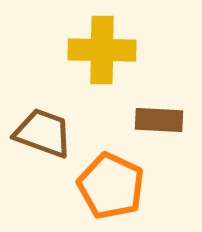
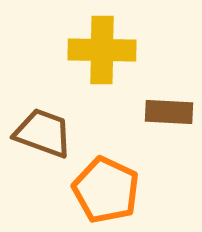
brown rectangle: moved 10 px right, 8 px up
orange pentagon: moved 5 px left, 4 px down
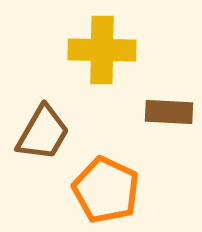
brown trapezoid: rotated 100 degrees clockwise
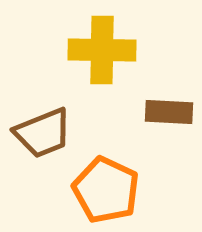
brown trapezoid: rotated 38 degrees clockwise
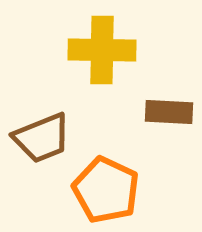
brown trapezoid: moved 1 px left, 5 px down
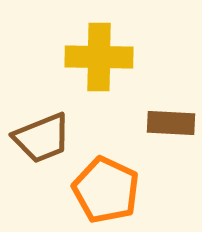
yellow cross: moved 3 px left, 7 px down
brown rectangle: moved 2 px right, 11 px down
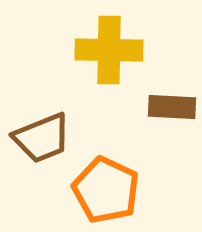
yellow cross: moved 10 px right, 7 px up
brown rectangle: moved 1 px right, 16 px up
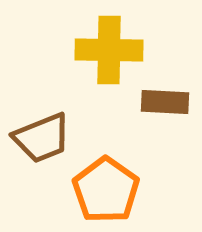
brown rectangle: moved 7 px left, 5 px up
orange pentagon: rotated 10 degrees clockwise
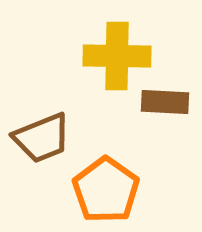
yellow cross: moved 8 px right, 6 px down
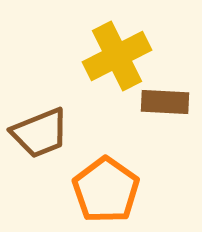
yellow cross: rotated 28 degrees counterclockwise
brown trapezoid: moved 2 px left, 5 px up
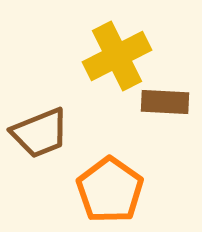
orange pentagon: moved 4 px right
